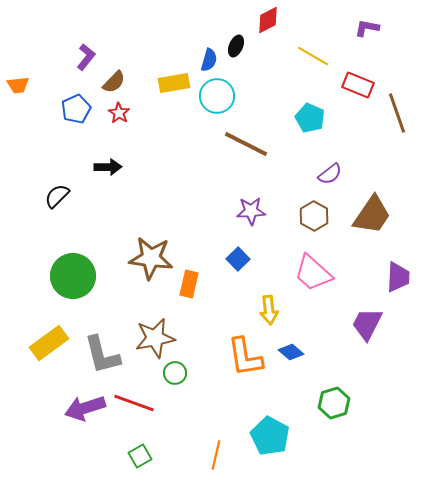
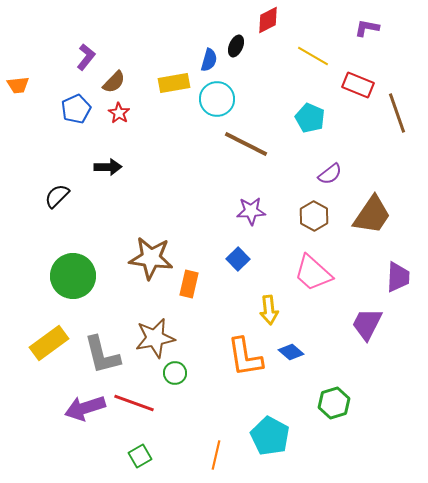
cyan circle at (217, 96): moved 3 px down
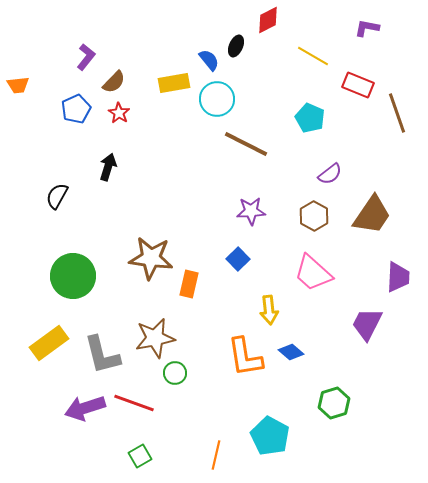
blue semicircle at (209, 60): rotated 55 degrees counterclockwise
black arrow at (108, 167): rotated 72 degrees counterclockwise
black semicircle at (57, 196): rotated 16 degrees counterclockwise
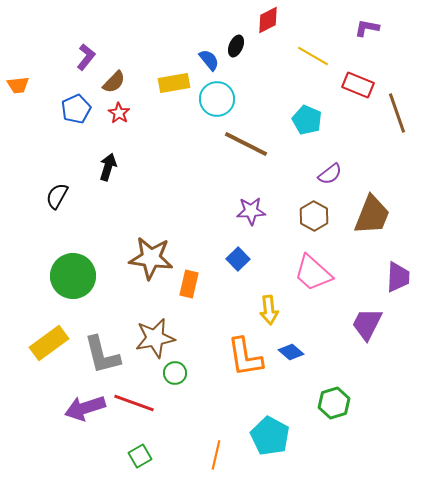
cyan pentagon at (310, 118): moved 3 px left, 2 px down
brown trapezoid at (372, 215): rotated 12 degrees counterclockwise
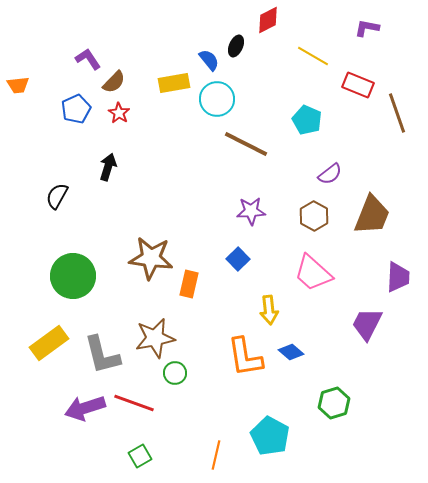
purple L-shape at (86, 57): moved 2 px right, 2 px down; rotated 72 degrees counterclockwise
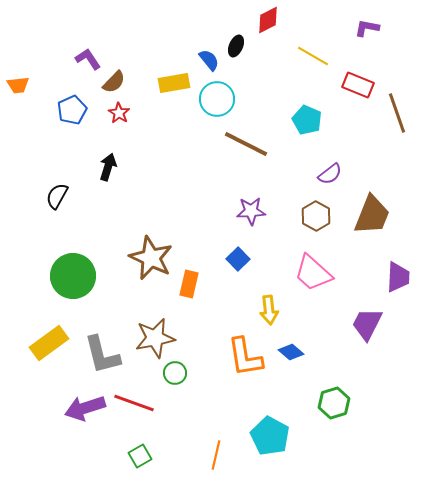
blue pentagon at (76, 109): moved 4 px left, 1 px down
brown hexagon at (314, 216): moved 2 px right
brown star at (151, 258): rotated 18 degrees clockwise
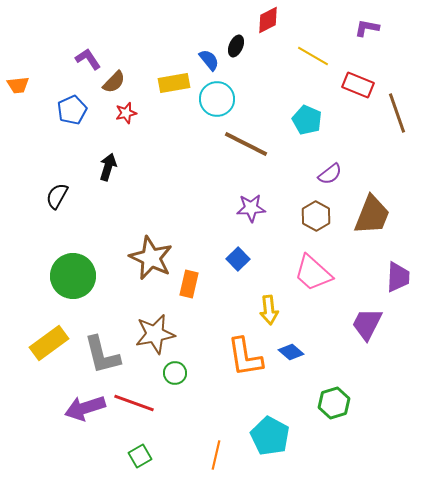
red star at (119, 113): moved 7 px right; rotated 25 degrees clockwise
purple star at (251, 211): moved 3 px up
brown star at (155, 338): moved 4 px up
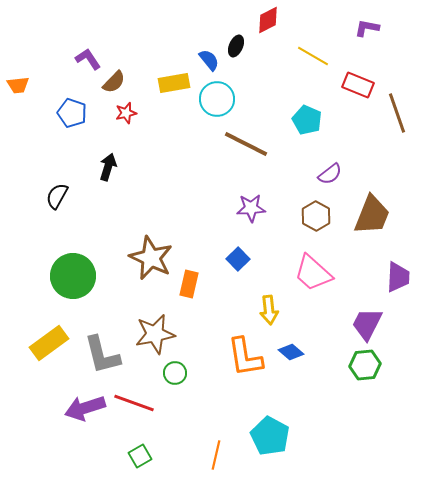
blue pentagon at (72, 110): moved 3 px down; rotated 28 degrees counterclockwise
green hexagon at (334, 403): moved 31 px right, 38 px up; rotated 12 degrees clockwise
